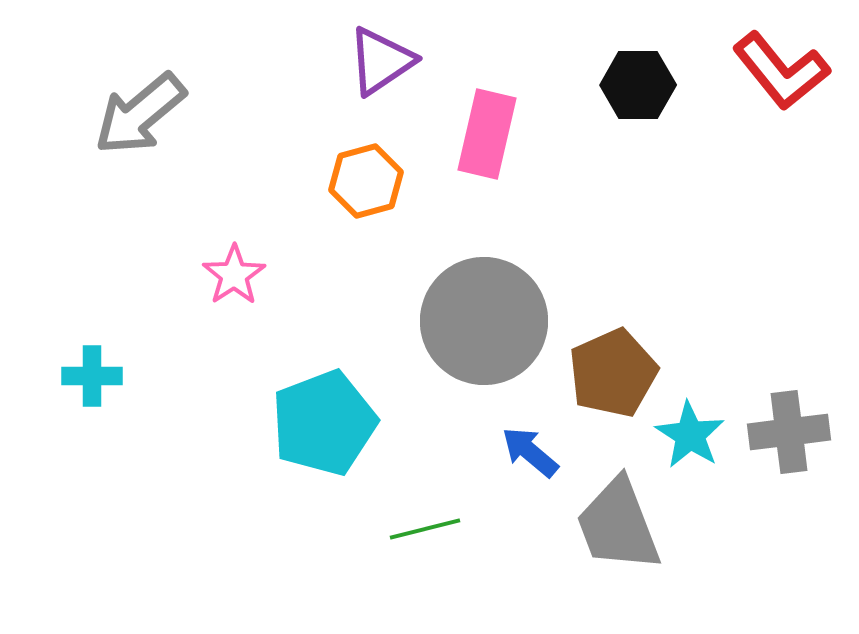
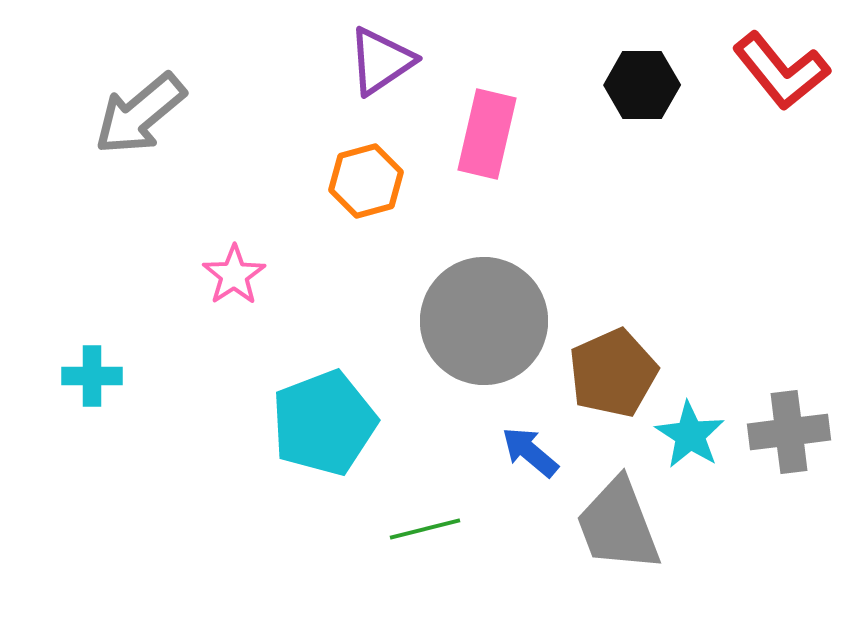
black hexagon: moved 4 px right
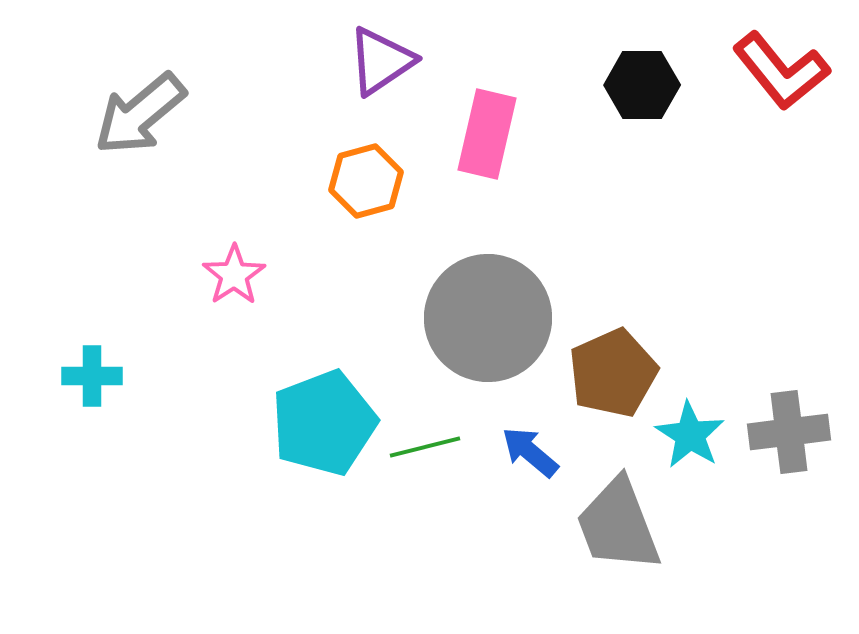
gray circle: moved 4 px right, 3 px up
green line: moved 82 px up
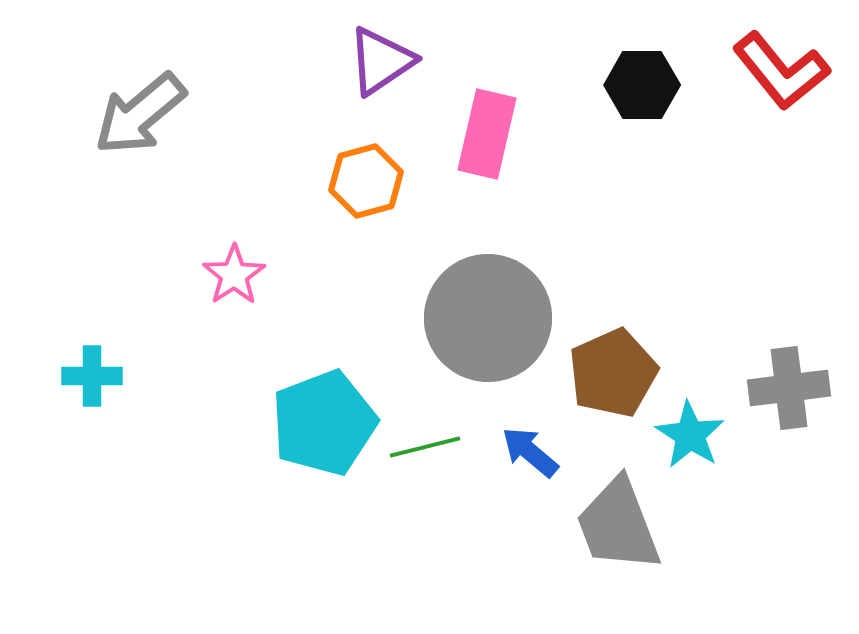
gray cross: moved 44 px up
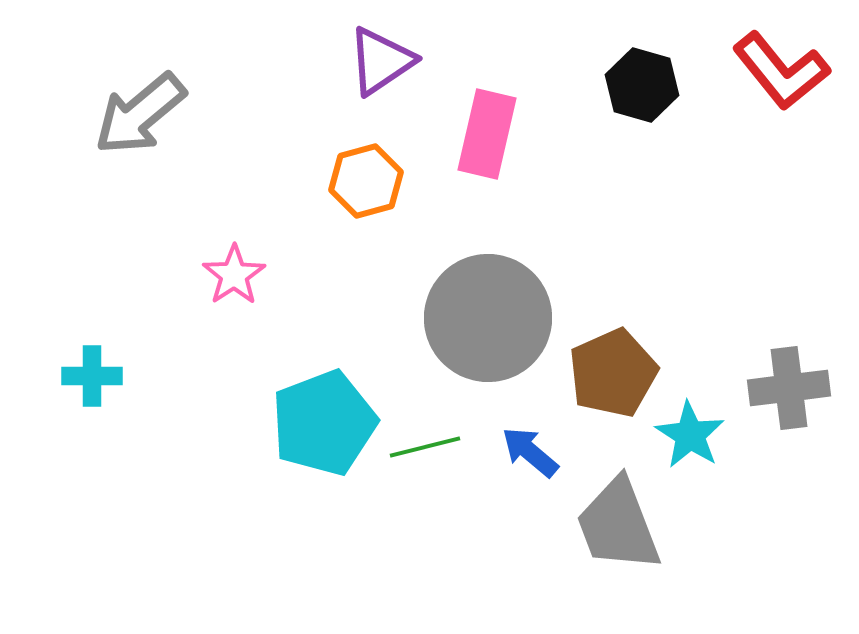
black hexagon: rotated 16 degrees clockwise
